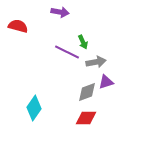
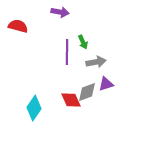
purple line: rotated 65 degrees clockwise
purple triangle: moved 2 px down
red diamond: moved 15 px left, 18 px up; rotated 65 degrees clockwise
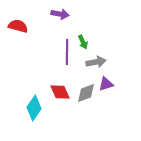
purple arrow: moved 2 px down
gray diamond: moved 1 px left, 1 px down
red diamond: moved 11 px left, 8 px up
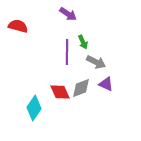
purple arrow: moved 8 px right; rotated 24 degrees clockwise
gray arrow: rotated 36 degrees clockwise
purple triangle: rotated 42 degrees clockwise
gray diamond: moved 5 px left, 5 px up
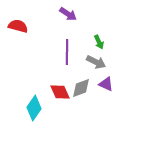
green arrow: moved 16 px right
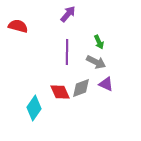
purple arrow: rotated 84 degrees counterclockwise
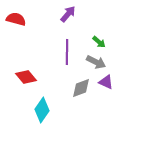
red semicircle: moved 2 px left, 7 px up
green arrow: rotated 24 degrees counterclockwise
purple triangle: moved 2 px up
red diamond: moved 34 px left, 15 px up; rotated 15 degrees counterclockwise
cyan diamond: moved 8 px right, 2 px down
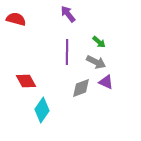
purple arrow: rotated 78 degrees counterclockwise
red diamond: moved 4 px down; rotated 10 degrees clockwise
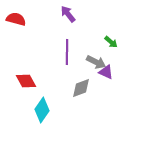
green arrow: moved 12 px right
purple triangle: moved 10 px up
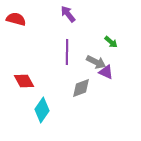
red diamond: moved 2 px left
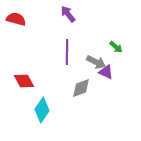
green arrow: moved 5 px right, 5 px down
